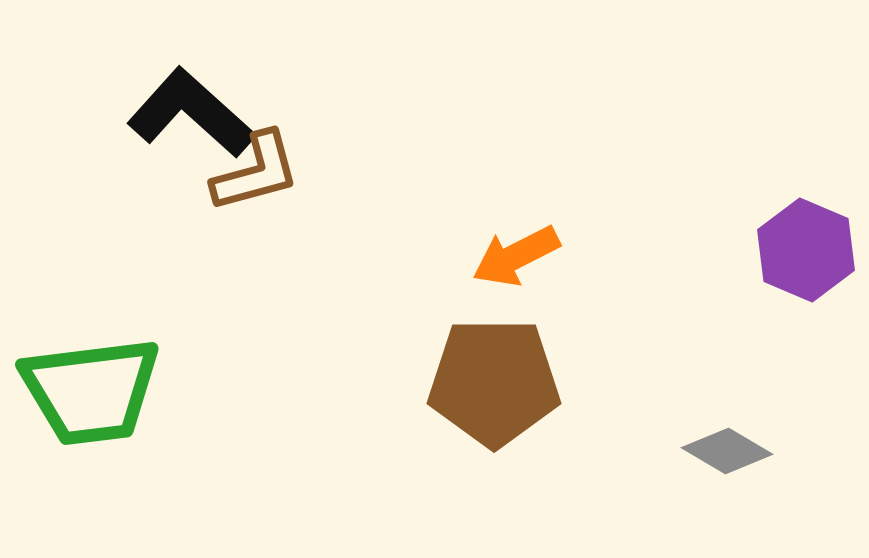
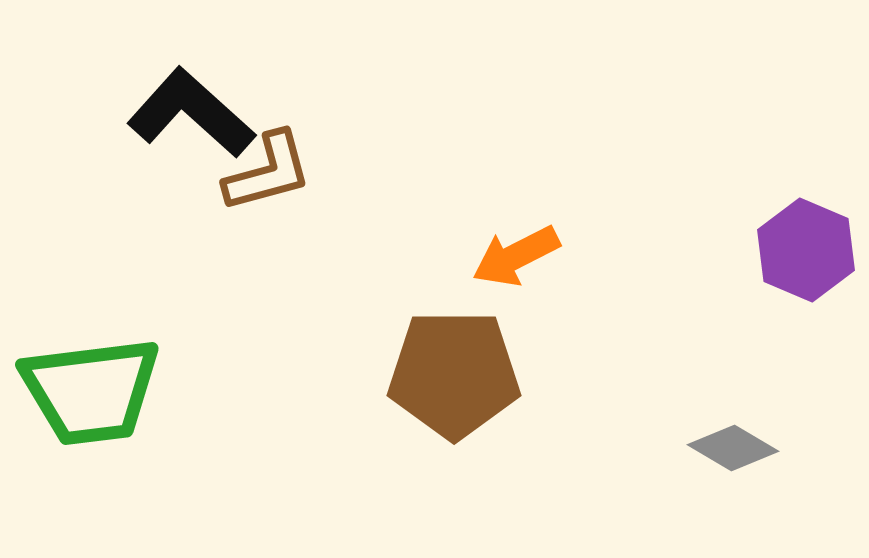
brown L-shape: moved 12 px right
brown pentagon: moved 40 px left, 8 px up
gray diamond: moved 6 px right, 3 px up
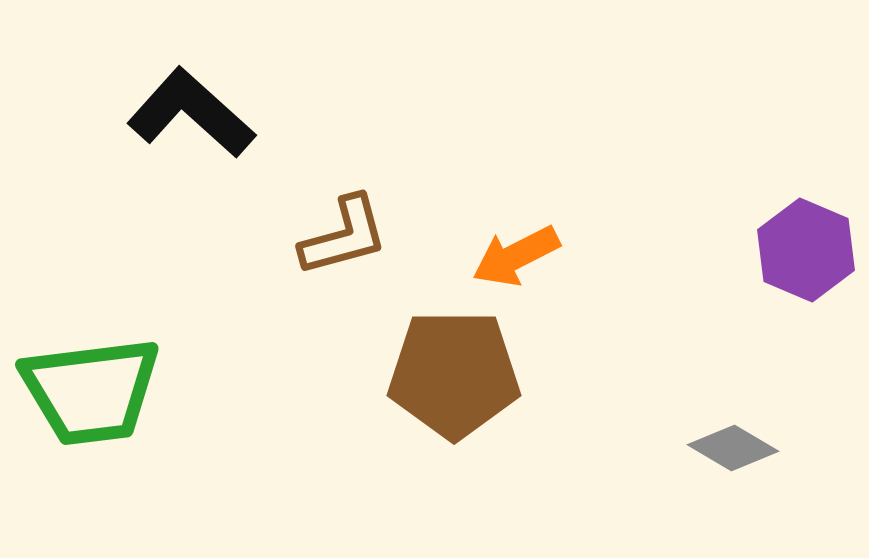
brown L-shape: moved 76 px right, 64 px down
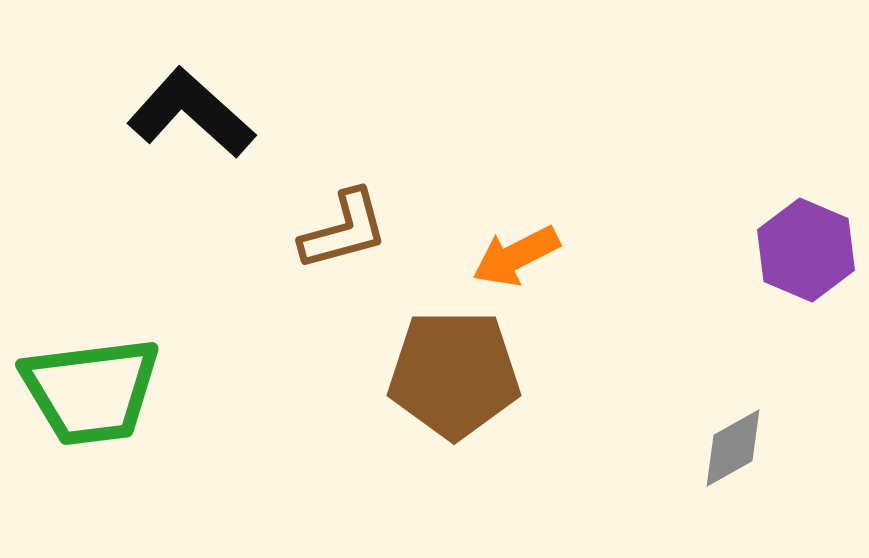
brown L-shape: moved 6 px up
gray diamond: rotated 60 degrees counterclockwise
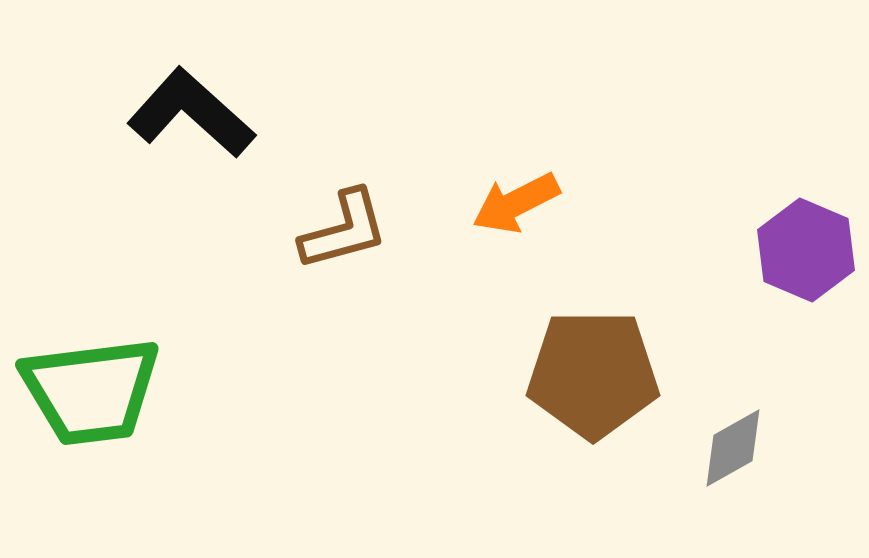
orange arrow: moved 53 px up
brown pentagon: moved 139 px right
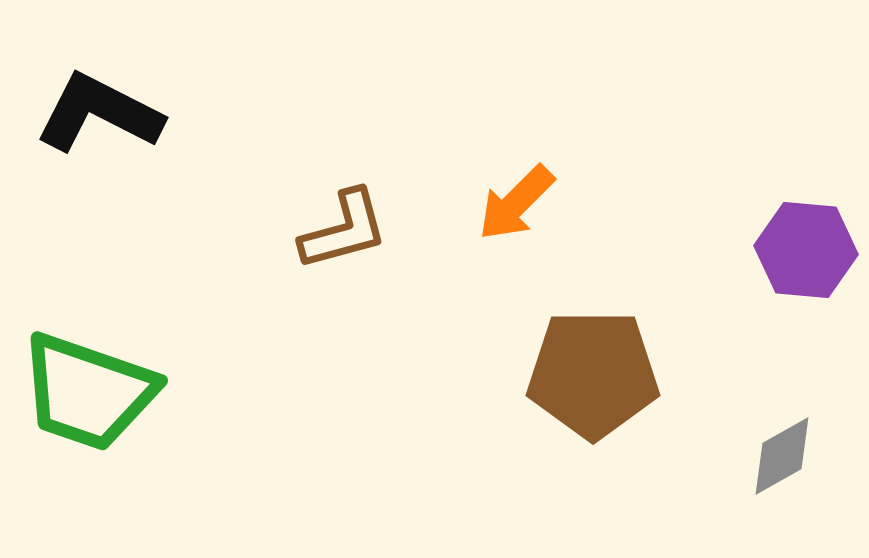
black L-shape: moved 92 px left; rotated 15 degrees counterclockwise
orange arrow: rotated 18 degrees counterclockwise
purple hexagon: rotated 18 degrees counterclockwise
green trapezoid: moved 3 px left, 1 px down; rotated 26 degrees clockwise
gray diamond: moved 49 px right, 8 px down
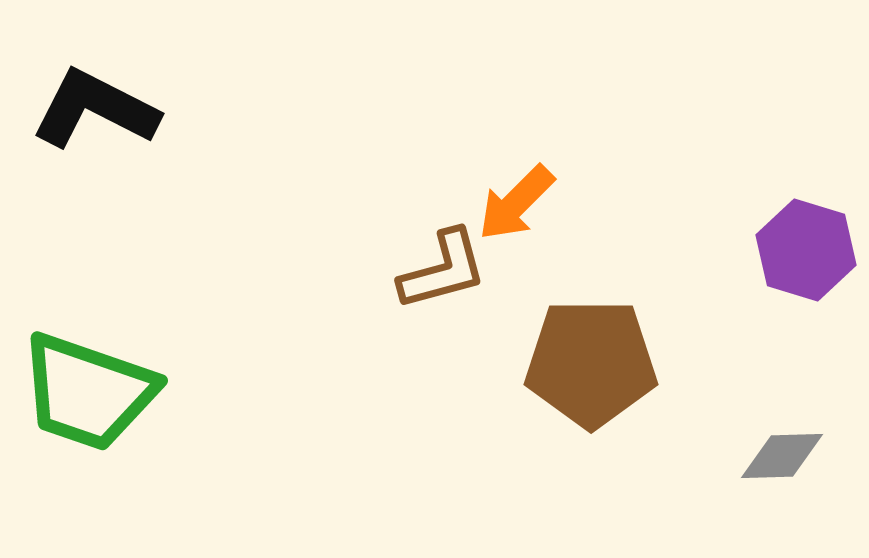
black L-shape: moved 4 px left, 4 px up
brown L-shape: moved 99 px right, 40 px down
purple hexagon: rotated 12 degrees clockwise
brown pentagon: moved 2 px left, 11 px up
gray diamond: rotated 28 degrees clockwise
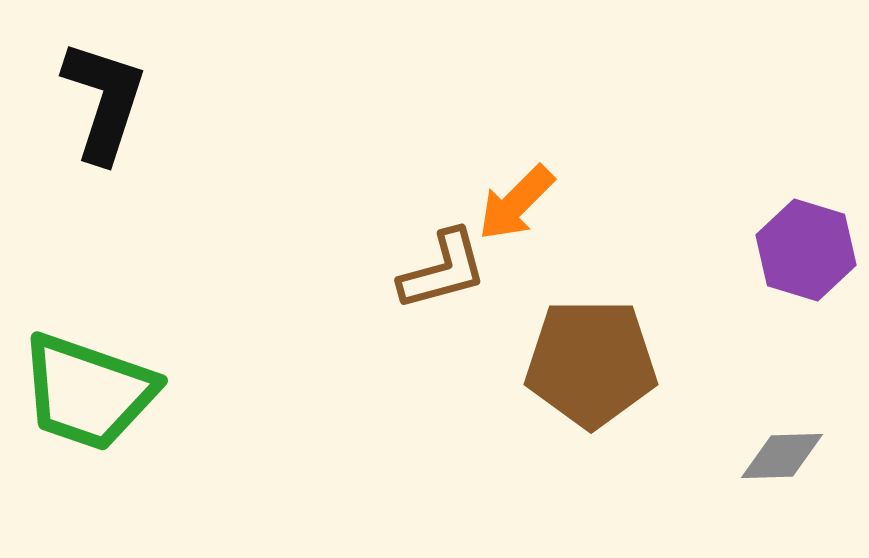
black L-shape: moved 9 px right, 8 px up; rotated 81 degrees clockwise
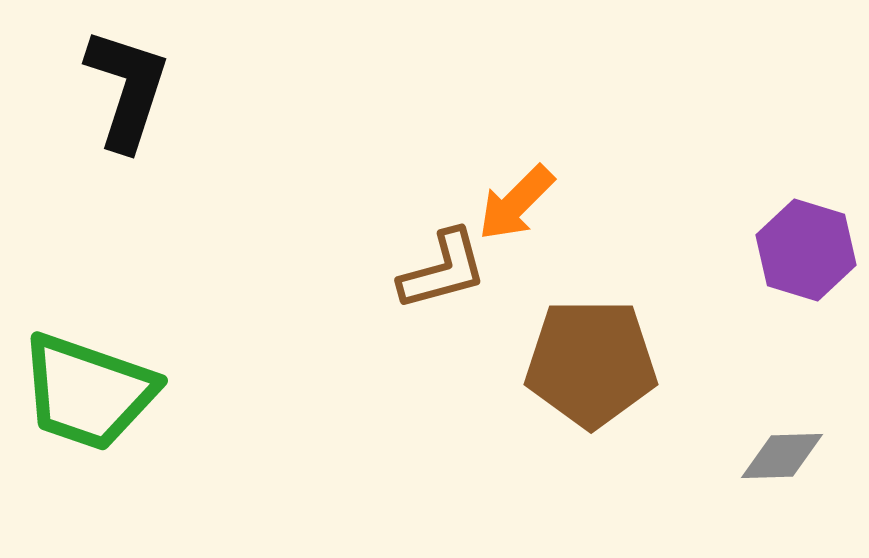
black L-shape: moved 23 px right, 12 px up
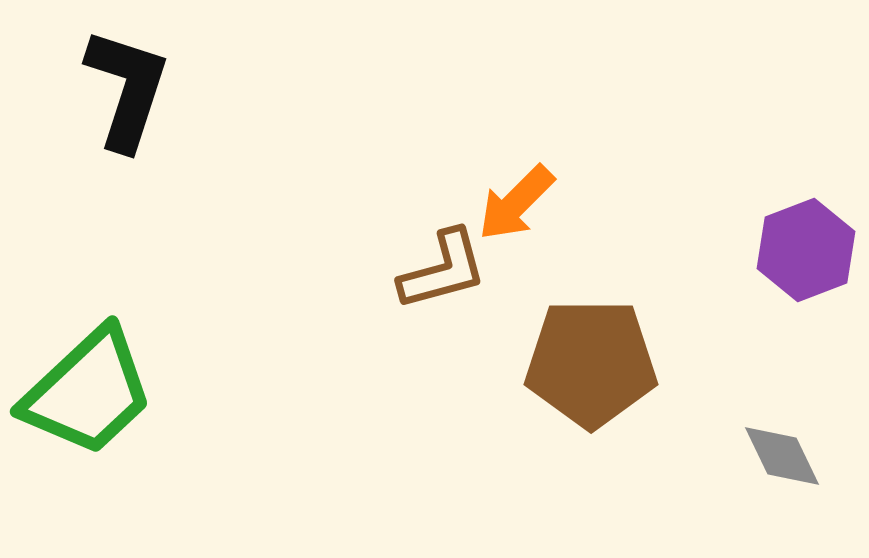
purple hexagon: rotated 22 degrees clockwise
green trapezoid: rotated 62 degrees counterclockwise
gray diamond: rotated 66 degrees clockwise
